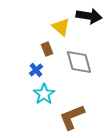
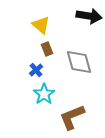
yellow triangle: moved 20 px left, 2 px up
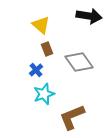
gray diamond: rotated 20 degrees counterclockwise
cyan star: rotated 15 degrees clockwise
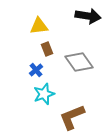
black arrow: moved 1 px left
yellow triangle: moved 2 px left, 1 px down; rotated 48 degrees counterclockwise
